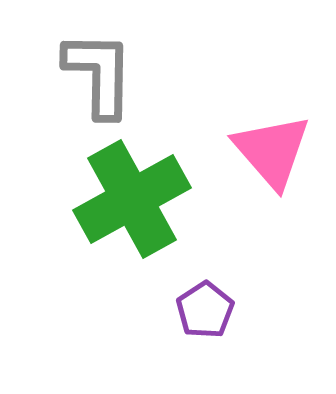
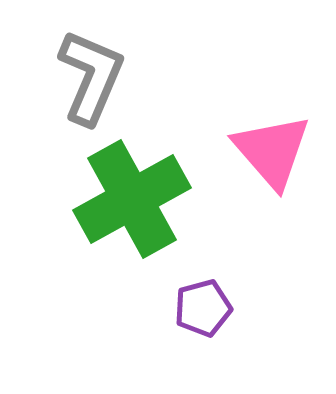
gray L-shape: moved 8 px left, 3 px down; rotated 22 degrees clockwise
purple pentagon: moved 2 px left, 2 px up; rotated 18 degrees clockwise
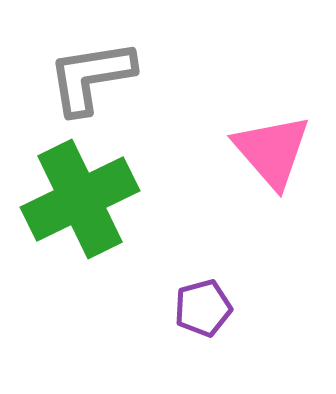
gray L-shape: rotated 122 degrees counterclockwise
green cross: moved 52 px left; rotated 3 degrees clockwise
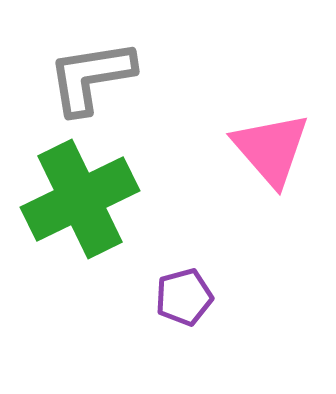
pink triangle: moved 1 px left, 2 px up
purple pentagon: moved 19 px left, 11 px up
